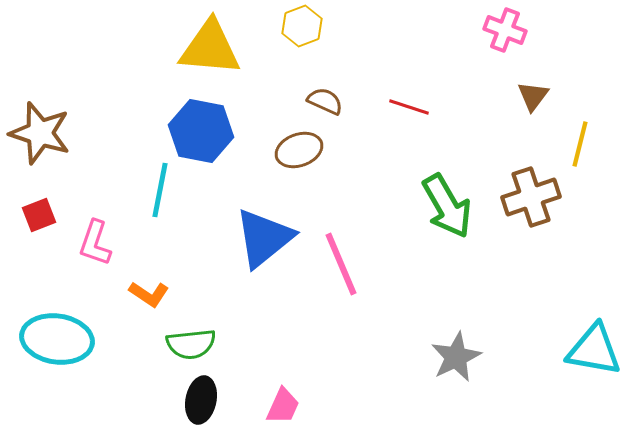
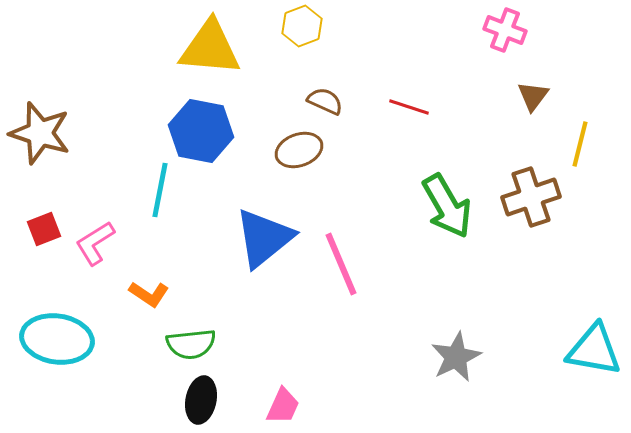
red square: moved 5 px right, 14 px down
pink L-shape: rotated 39 degrees clockwise
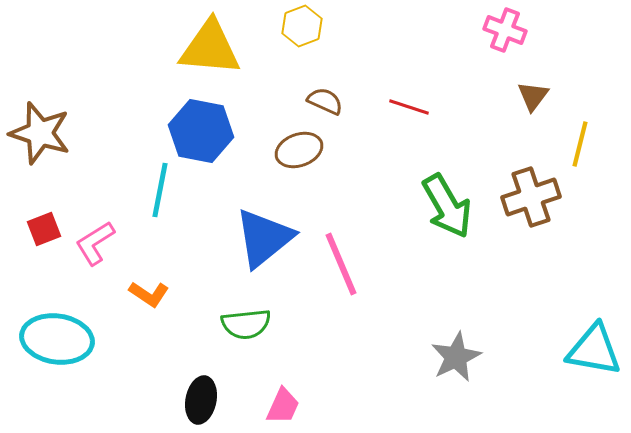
green semicircle: moved 55 px right, 20 px up
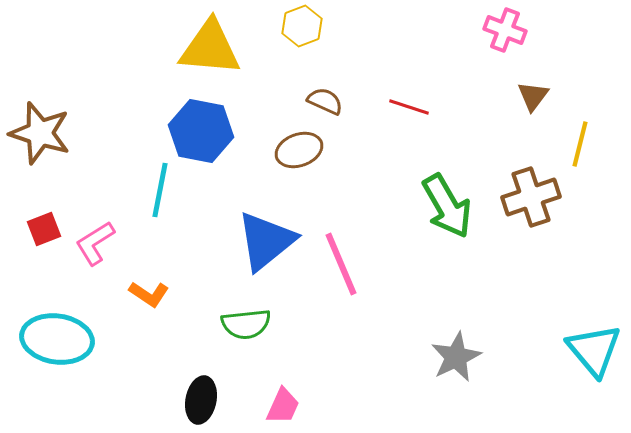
blue triangle: moved 2 px right, 3 px down
cyan triangle: rotated 40 degrees clockwise
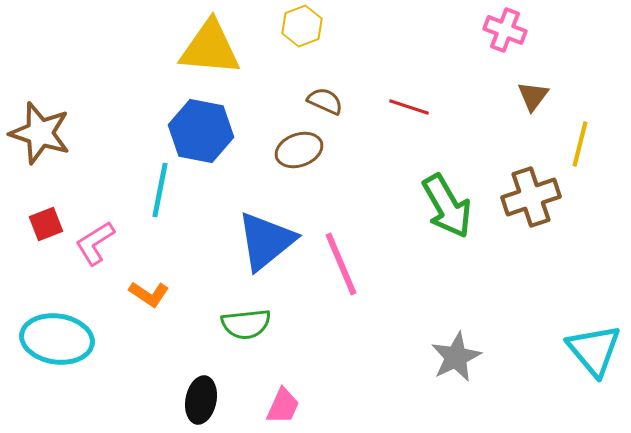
red square: moved 2 px right, 5 px up
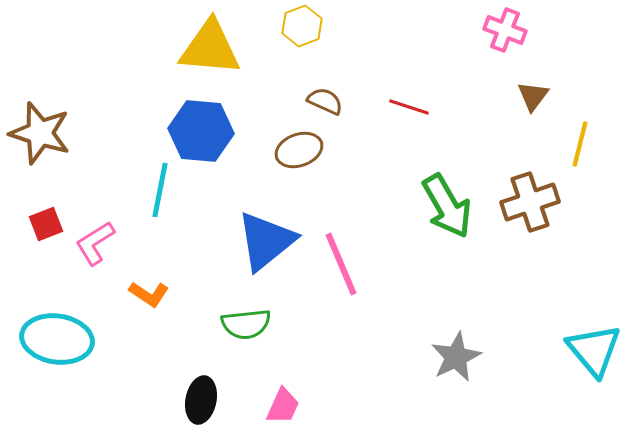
blue hexagon: rotated 6 degrees counterclockwise
brown cross: moved 1 px left, 5 px down
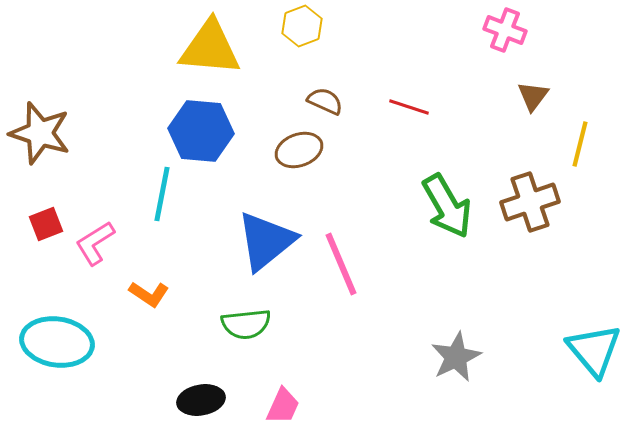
cyan line: moved 2 px right, 4 px down
cyan ellipse: moved 3 px down
black ellipse: rotated 69 degrees clockwise
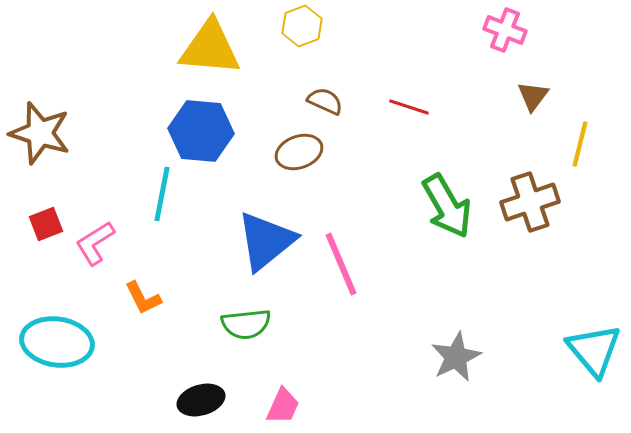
brown ellipse: moved 2 px down
orange L-shape: moved 6 px left, 4 px down; rotated 30 degrees clockwise
black ellipse: rotated 6 degrees counterclockwise
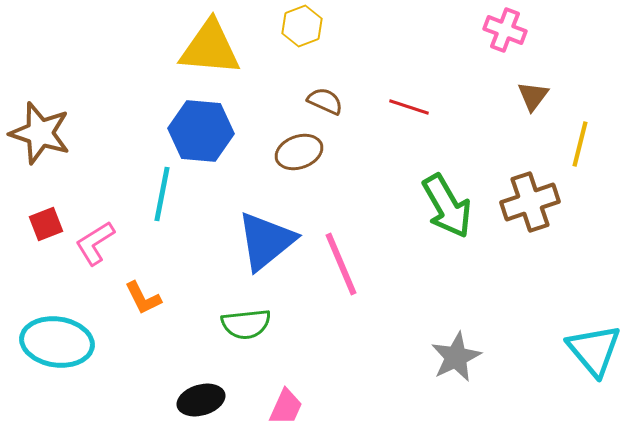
pink trapezoid: moved 3 px right, 1 px down
